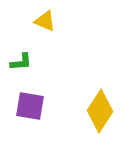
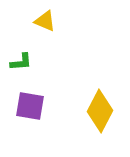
yellow diamond: rotated 6 degrees counterclockwise
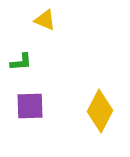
yellow triangle: moved 1 px up
purple square: rotated 12 degrees counterclockwise
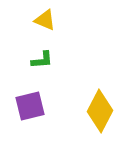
green L-shape: moved 21 px right, 2 px up
purple square: rotated 12 degrees counterclockwise
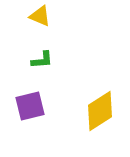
yellow triangle: moved 5 px left, 4 px up
yellow diamond: rotated 30 degrees clockwise
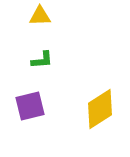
yellow triangle: rotated 25 degrees counterclockwise
yellow diamond: moved 2 px up
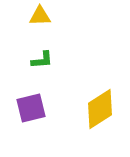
purple square: moved 1 px right, 2 px down
